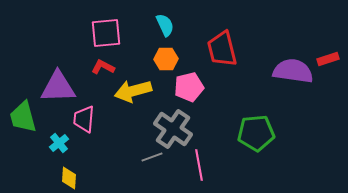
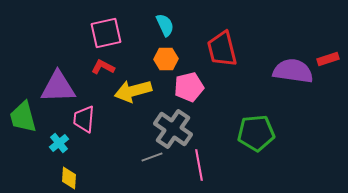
pink square: rotated 8 degrees counterclockwise
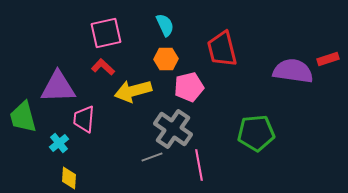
red L-shape: rotated 15 degrees clockwise
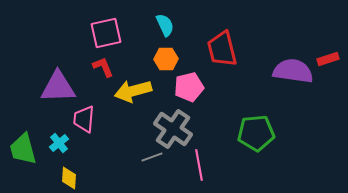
red L-shape: rotated 25 degrees clockwise
green trapezoid: moved 32 px down
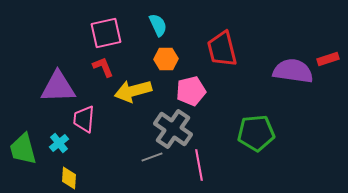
cyan semicircle: moved 7 px left
pink pentagon: moved 2 px right, 4 px down
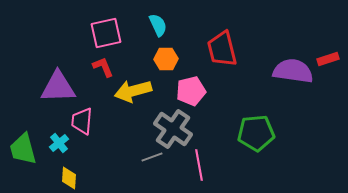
pink trapezoid: moved 2 px left, 2 px down
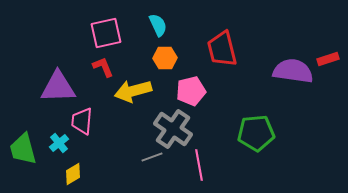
orange hexagon: moved 1 px left, 1 px up
yellow diamond: moved 4 px right, 4 px up; rotated 55 degrees clockwise
